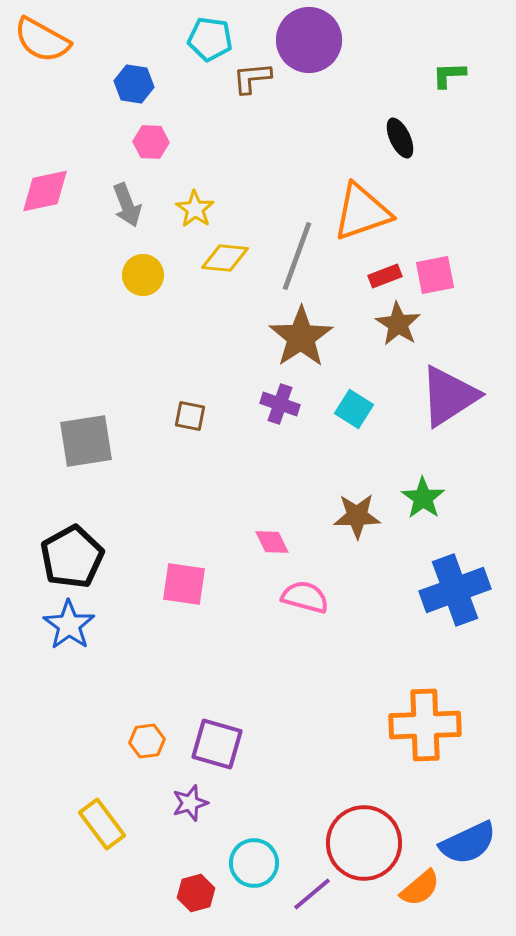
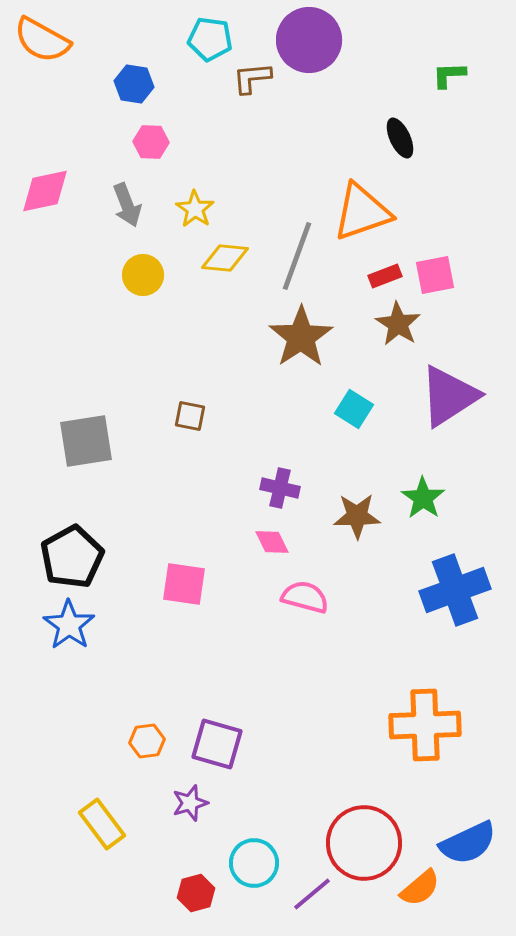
purple cross at (280, 404): moved 84 px down; rotated 6 degrees counterclockwise
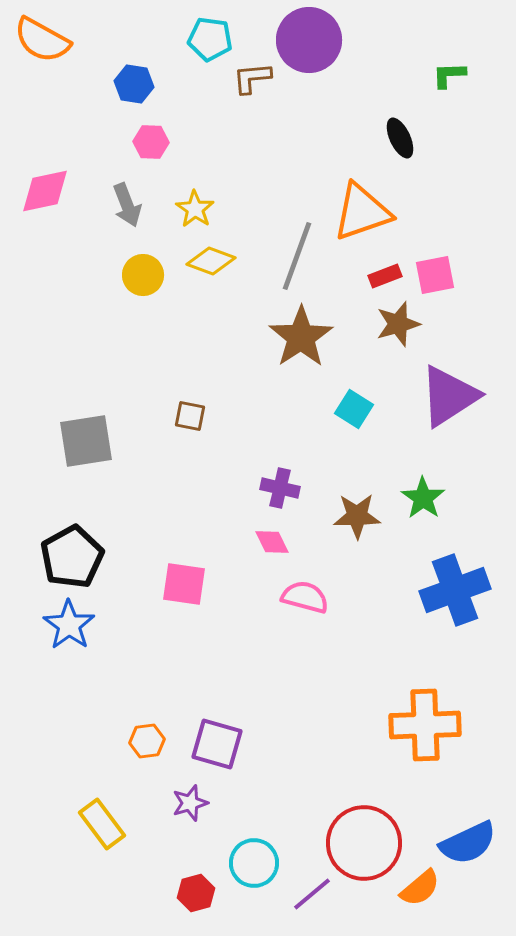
yellow diamond at (225, 258): moved 14 px left, 3 px down; rotated 15 degrees clockwise
brown star at (398, 324): rotated 24 degrees clockwise
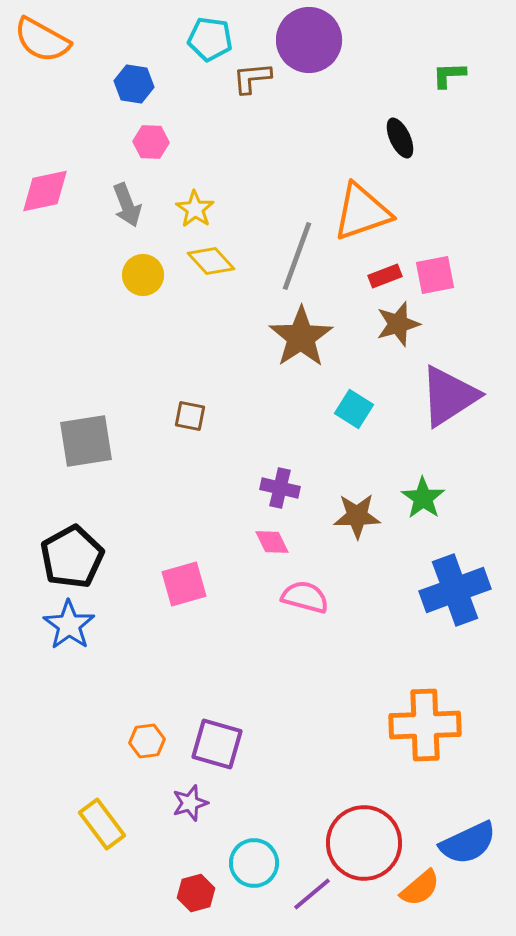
yellow diamond at (211, 261): rotated 27 degrees clockwise
pink square at (184, 584): rotated 24 degrees counterclockwise
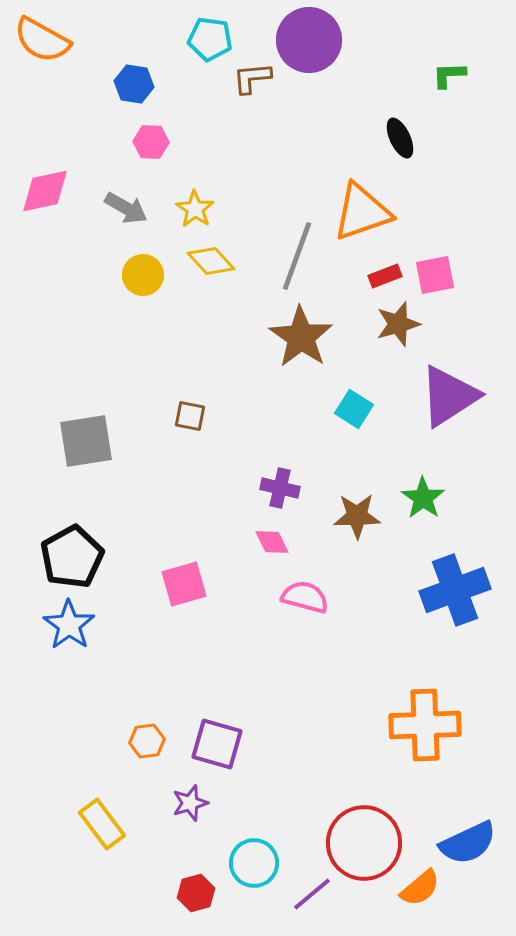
gray arrow at (127, 205): moved 1 px left, 3 px down; rotated 39 degrees counterclockwise
brown star at (301, 337): rotated 4 degrees counterclockwise
